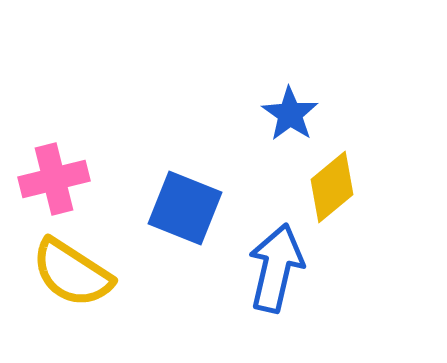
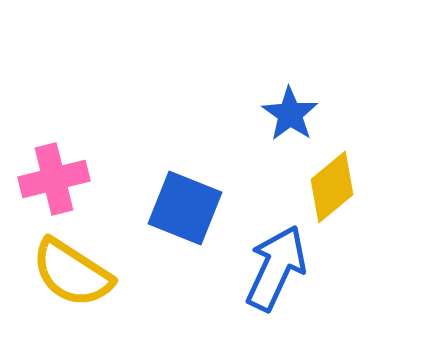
blue arrow: rotated 12 degrees clockwise
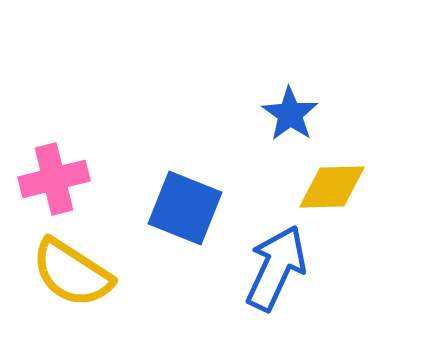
yellow diamond: rotated 38 degrees clockwise
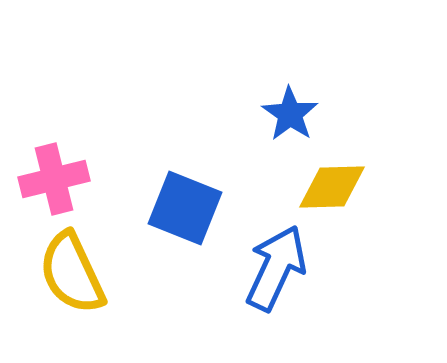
yellow semicircle: rotated 32 degrees clockwise
